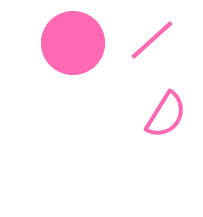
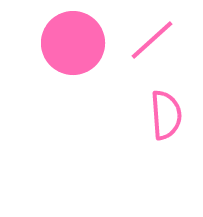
pink semicircle: rotated 36 degrees counterclockwise
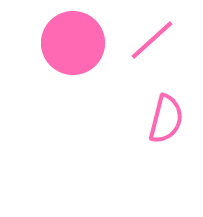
pink semicircle: moved 4 px down; rotated 18 degrees clockwise
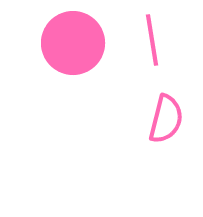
pink line: rotated 57 degrees counterclockwise
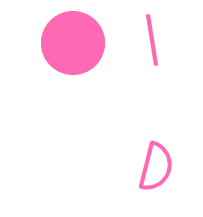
pink semicircle: moved 10 px left, 48 px down
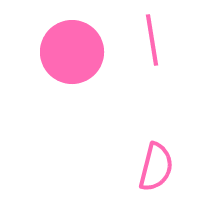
pink circle: moved 1 px left, 9 px down
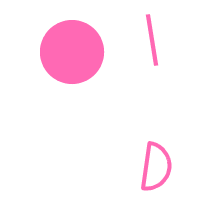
pink semicircle: rotated 6 degrees counterclockwise
